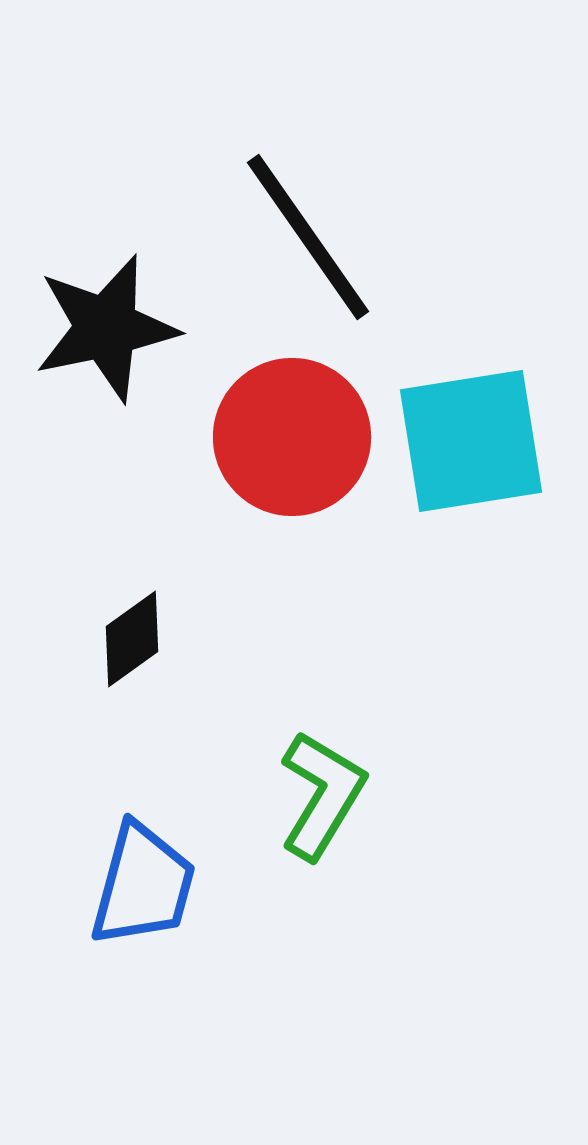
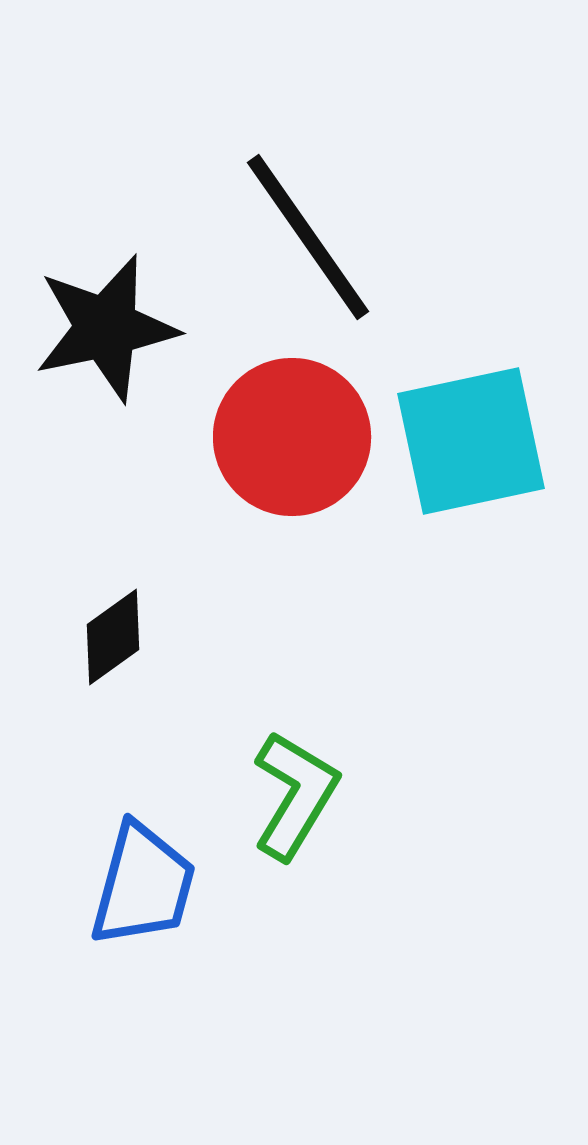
cyan square: rotated 3 degrees counterclockwise
black diamond: moved 19 px left, 2 px up
green L-shape: moved 27 px left
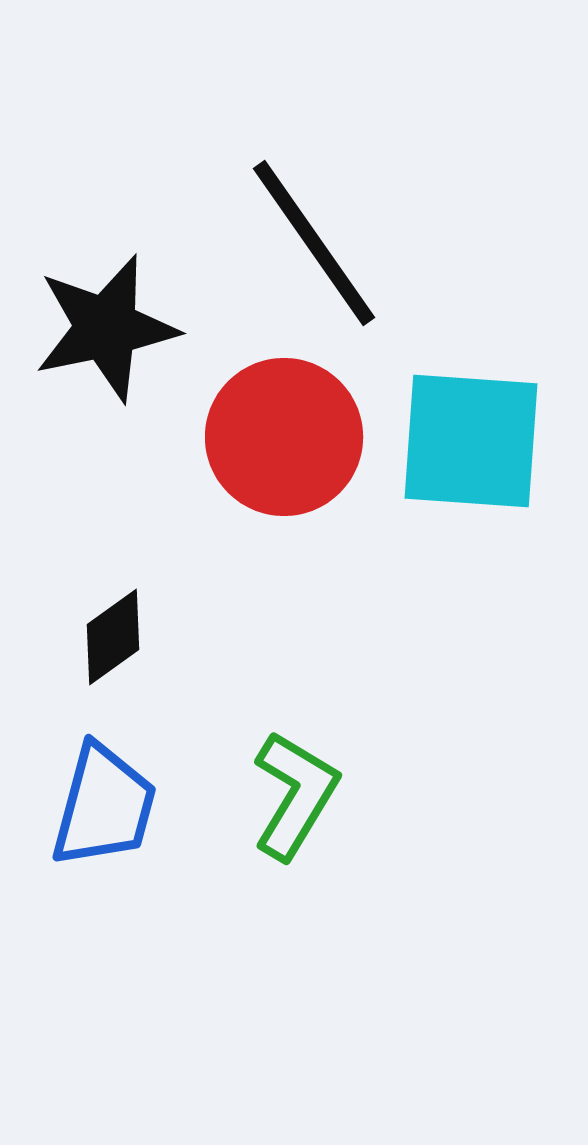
black line: moved 6 px right, 6 px down
red circle: moved 8 px left
cyan square: rotated 16 degrees clockwise
blue trapezoid: moved 39 px left, 79 px up
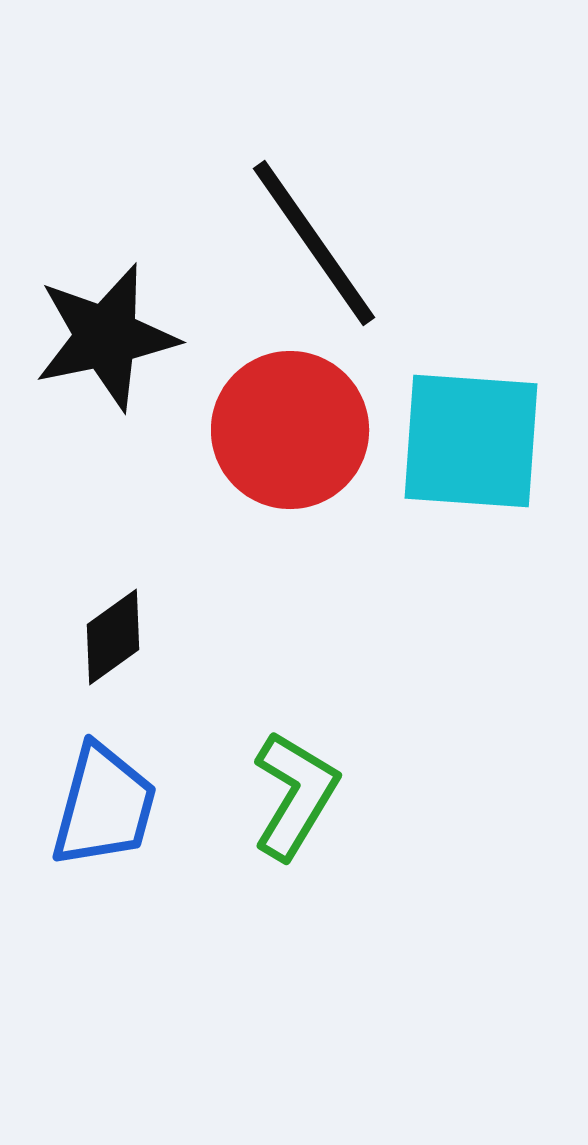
black star: moved 9 px down
red circle: moved 6 px right, 7 px up
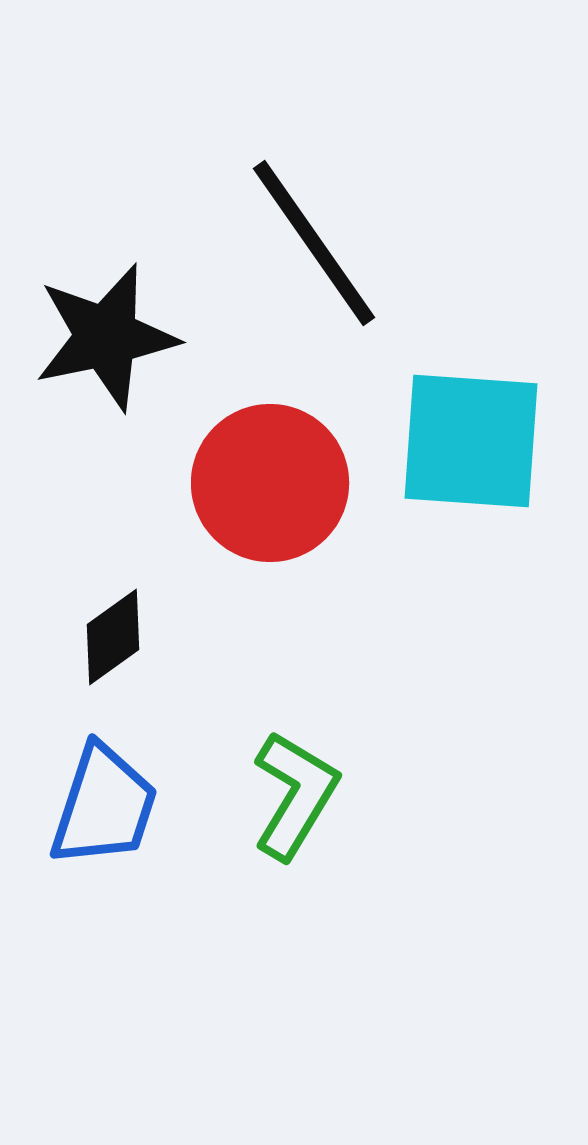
red circle: moved 20 px left, 53 px down
blue trapezoid: rotated 3 degrees clockwise
